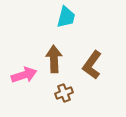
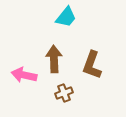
cyan trapezoid: rotated 25 degrees clockwise
brown L-shape: rotated 16 degrees counterclockwise
pink arrow: rotated 150 degrees counterclockwise
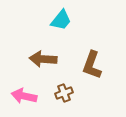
cyan trapezoid: moved 5 px left, 3 px down
brown arrow: moved 11 px left; rotated 84 degrees counterclockwise
pink arrow: moved 21 px down
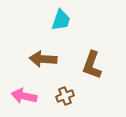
cyan trapezoid: rotated 20 degrees counterclockwise
brown cross: moved 1 px right, 3 px down
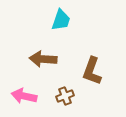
brown L-shape: moved 6 px down
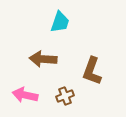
cyan trapezoid: moved 1 px left, 2 px down
pink arrow: moved 1 px right, 1 px up
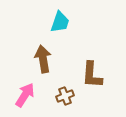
brown arrow: rotated 76 degrees clockwise
brown L-shape: moved 4 px down; rotated 16 degrees counterclockwise
pink arrow: rotated 110 degrees clockwise
